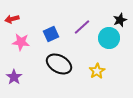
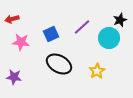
purple star: rotated 28 degrees counterclockwise
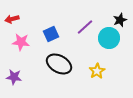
purple line: moved 3 px right
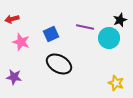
purple line: rotated 54 degrees clockwise
pink star: rotated 12 degrees clockwise
yellow star: moved 19 px right, 12 px down; rotated 21 degrees counterclockwise
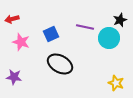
black ellipse: moved 1 px right
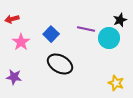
purple line: moved 1 px right, 2 px down
blue square: rotated 21 degrees counterclockwise
pink star: rotated 18 degrees clockwise
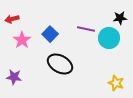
black star: moved 2 px up; rotated 16 degrees clockwise
blue square: moved 1 px left
pink star: moved 1 px right, 2 px up
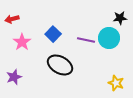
purple line: moved 11 px down
blue square: moved 3 px right
pink star: moved 2 px down
black ellipse: moved 1 px down
purple star: rotated 28 degrees counterclockwise
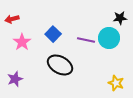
purple star: moved 1 px right, 2 px down
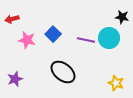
black star: moved 2 px right, 1 px up; rotated 16 degrees clockwise
pink star: moved 5 px right, 2 px up; rotated 24 degrees counterclockwise
black ellipse: moved 3 px right, 7 px down; rotated 10 degrees clockwise
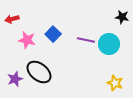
cyan circle: moved 6 px down
black ellipse: moved 24 px left
yellow star: moved 1 px left
